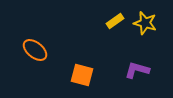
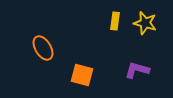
yellow rectangle: rotated 48 degrees counterclockwise
orange ellipse: moved 8 px right, 2 px up; rotated 20 degrees clockwise
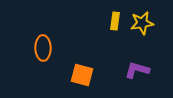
yellow star: moved 3 px left; rotated 25 degrees counterclockwise
orange ellipse: rotated 30 degrees clockwise
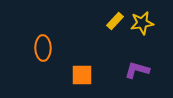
yellow rectangle: rotated 36 degrees clockwise
orange square: rotated 15 degrees counterclockwise
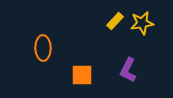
purple L-shape: moved 9 px left; rotated 80 degrees counterclockwise
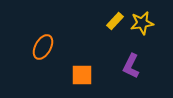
orange ellipse: moved 1 px up; rotated 30 degrees clockwise
purple L-shape: moved 3 px right, 4 px up
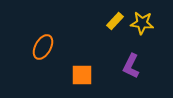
yellow star: rotated 15 degrees clockwise
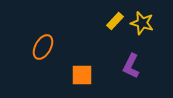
yellow star: rotated 10 degrees clockwise
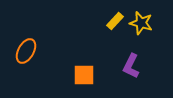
yellow star: moved 1 px left
orange ellipse: moved 17 px left, 4 px down
orange square: moved 2 px right
